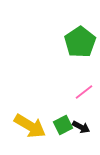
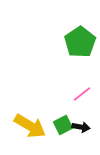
pink line: moved 2 px left, 2 px down
black arrow: rotated 18 degrees counterclockwise
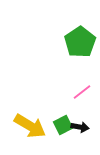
pink line: moved 2 px up
black arrow: moved 1 px left
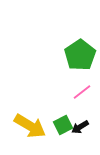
green pentagon: moved 13 px down
black arrow: rotated 138 degrees clockwise
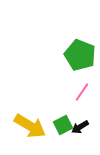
green pentagon: rotated 16 degrees counterclockwise
pink line: rotated 18 degrees counterclockwise
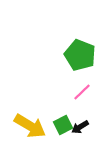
pink line: rotated 12 degrees clockwise
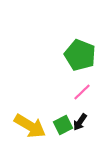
black arrow: moved 5 px up; rotated 24 degrees counterclockwise
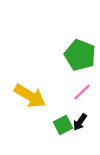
yellow arrow: moved 30 px up
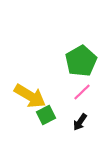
green pentagon: moved 1 px right, 6 px down; rotated 20 degrees clockwise
green square: moved 17 px left, 10 px up
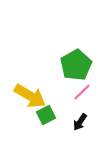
green pentagon: moved 5 px left, 4 px down
